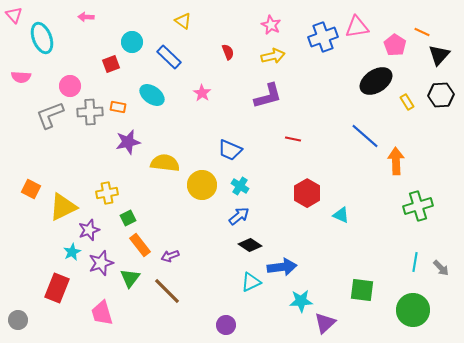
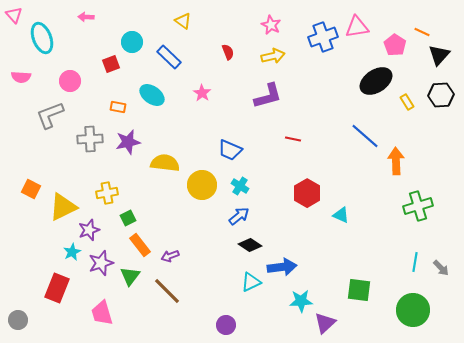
pink circle at (70, 86): moved 5 px up
gray cross at (90, 112): moved 27 px down
green triangle at (130, 278): moved 2 px up
green square at (362, 290): moved 3 px left
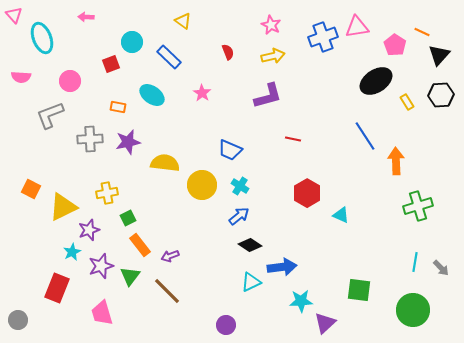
blue line at (365, 136): rotated 16 degrees clockwise
purple star at (101, 263): moved 3 px down
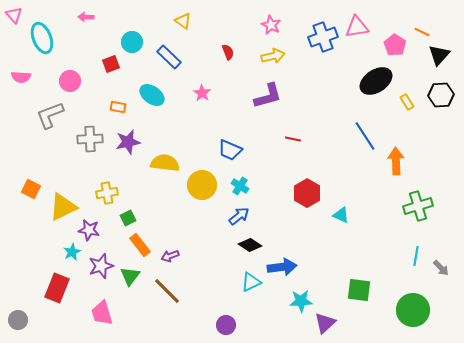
purple star at (89, 230): rotated 30 degrees clockwise
cyan line at (415, 262): moved 1 px right, 6 px up
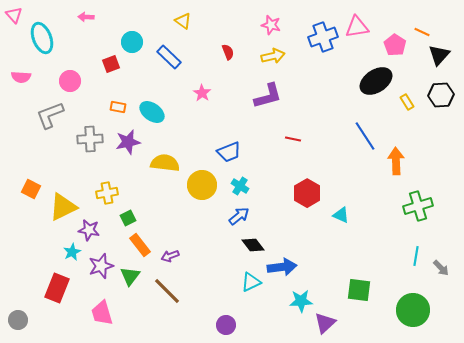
pink star at (271, 25): rotated 12 degrees counterclockwise
cyan ellipse at (152, 95): moved 17 px down
blue trapezoid at (230, 150): moved 1 px left, 2 px down; rotated 45 degrees counterclockwise
black diamond at (250, 245): moved 3 px right; rotated 20 degrees clockwise
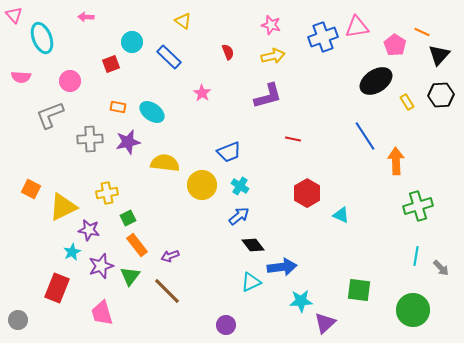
orange rectangle at (140, 245): moved 3 px left
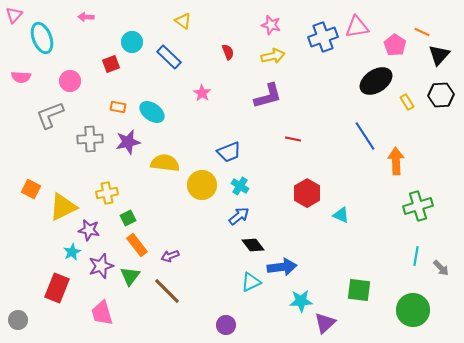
pink triangle at (14, 15): rotated 24 degrees clockwise
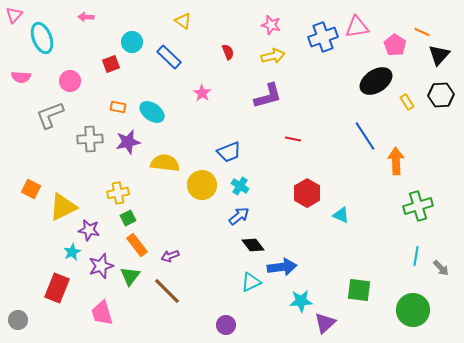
yellow cross at (107, 193): moved 11 px right
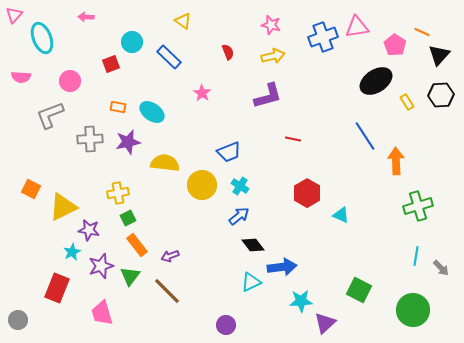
green square at (359, 290): rotated 20 degrees clockwise
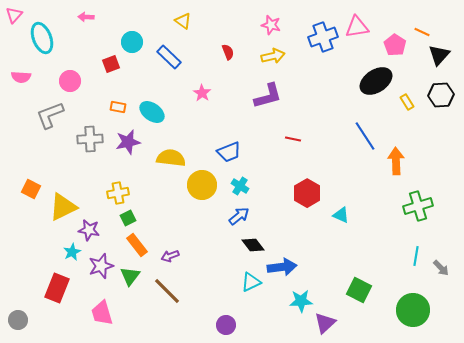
yellow semicircle at (165, 163): moved 6 px right, 5 px up
